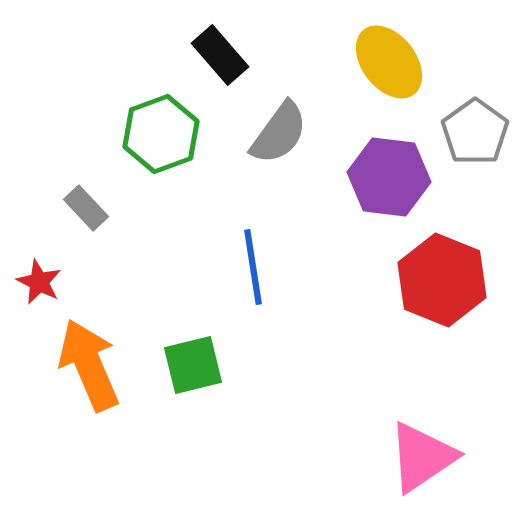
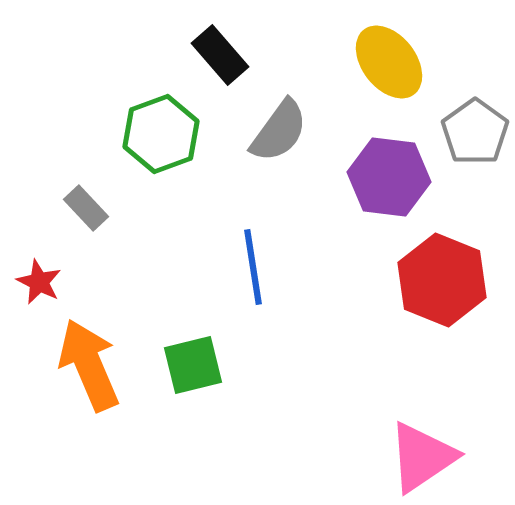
gray semicircle: moved 2 px up
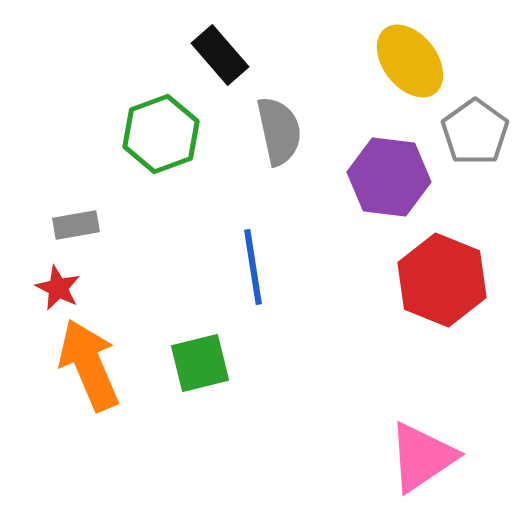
yellow ellipse: moved 21 px right, 1 px up
gray semicircle: rotated 48 degrees counterclockwise
gray rectangle: moved 10 px left, 17 px down; rotated 57 degrees counterclockwise
red star: moved 19 px right, 6 px down
green square: moved 7 px right, 2 px up
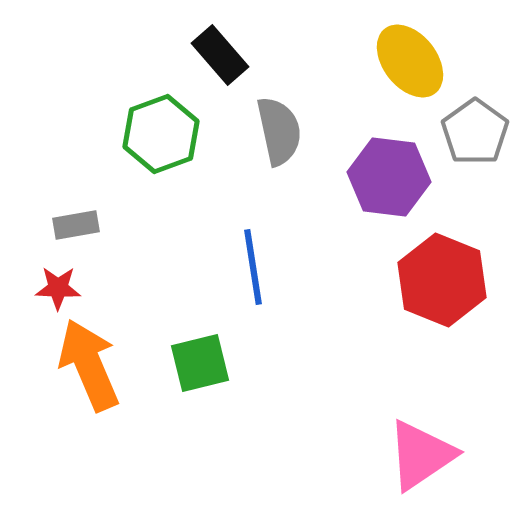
red star: rotated 24 degrees counterclockwise
pink triangle: moved 1 px left, 2 px up
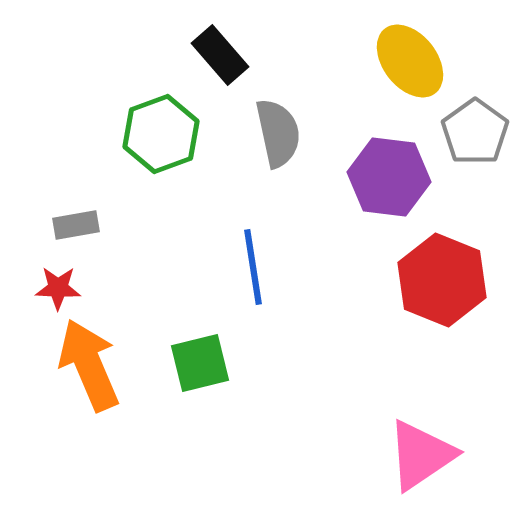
gray semicircle: moved 1 px left, 2 px down
